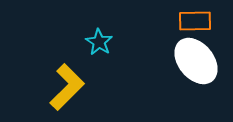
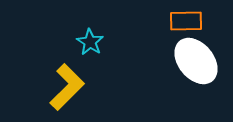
orange rectangle: moved 9 px left
cyan star: moved 9 px left
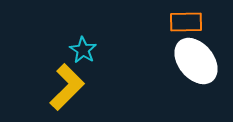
orange rectangle: moved 1 px down
cyan star: moved 7 px left, 8 px down
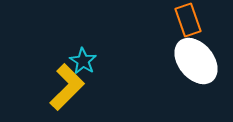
orange rectangle: moved 2 px right, 2 px up; rotated 72 degrees clockwise
cyan star: moved 11 px down
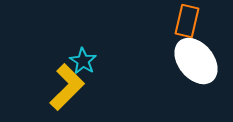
orange rectangle: moved 1 px left, 1 px down; rotated 32 degrees clockwise
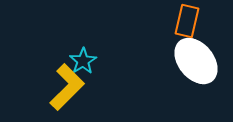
cyan star: rotated 8 degrees clockwise
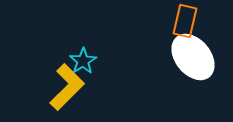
orange rectangle: moved 2 px left
white ellipse: moved 3 px left, 4 px up
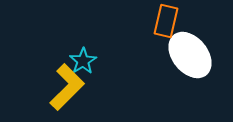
orange rectangle: moved 19 px left
white ellipse: moved 3 px left, 2 px up
